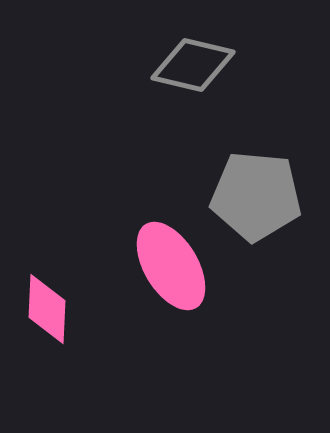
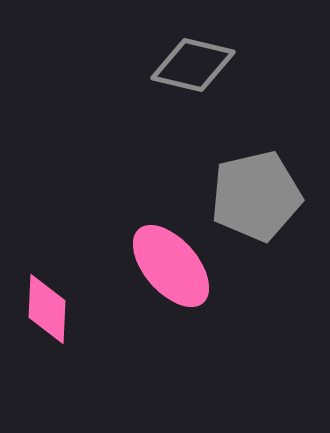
gray pentagon: rotated 18 degrees counterclockwise
pink ellipse: rotated 10 degrees counterclockwise
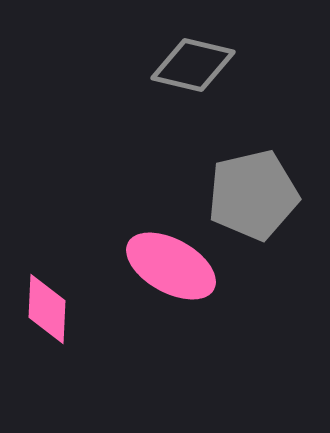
gray pentagon: moved 3 px left, 1 px up
pink ellipse: rotated 20 degrees counterclockwise
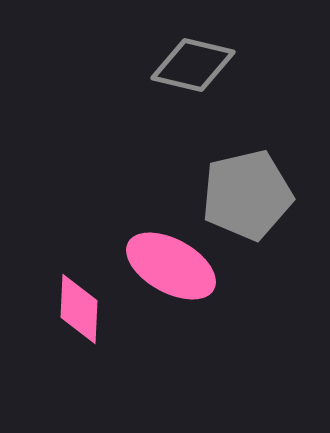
gray pentagon: moved 6 px left
pink diamond: moved 32 px right
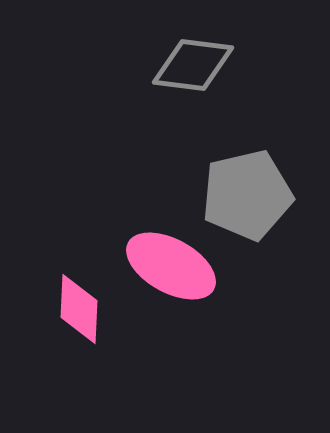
gray diamond: rotated 6 degrees counterclockwise
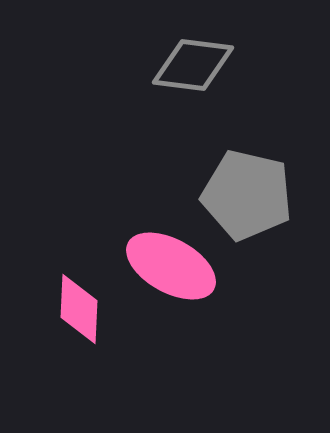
gray pentagon: rotated 26 degrees clockwise
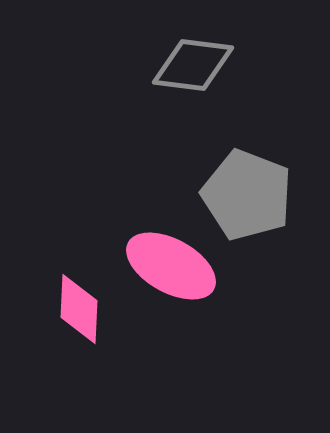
gray pentagon: rotated 8 degrees clockwise
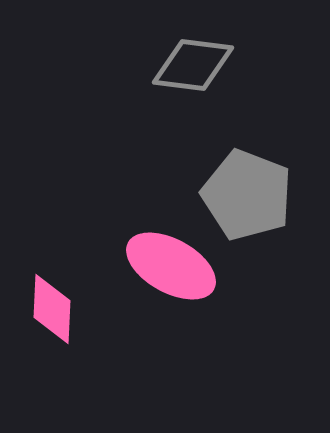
pink diamond: moved 27 px left
